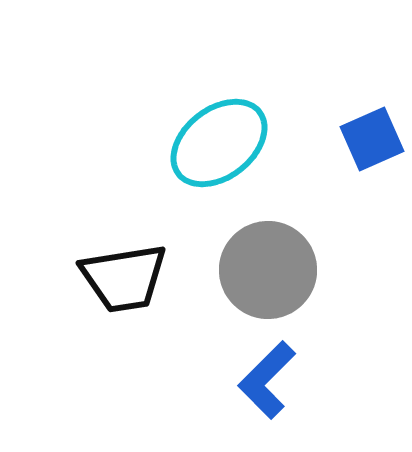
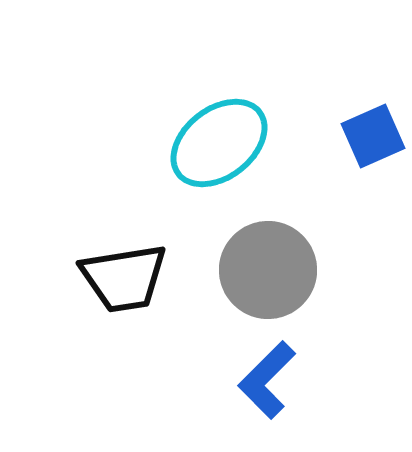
blue square: moved 1 px right, 3 px up
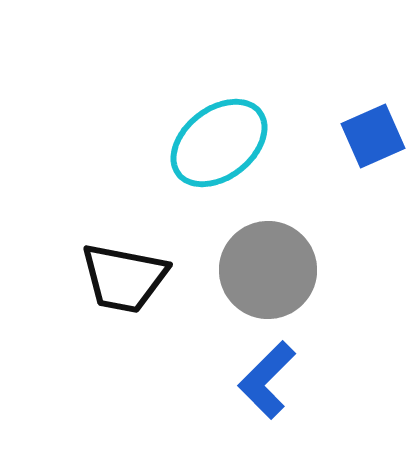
black trapezoid: rotated 20 degrees clockwise
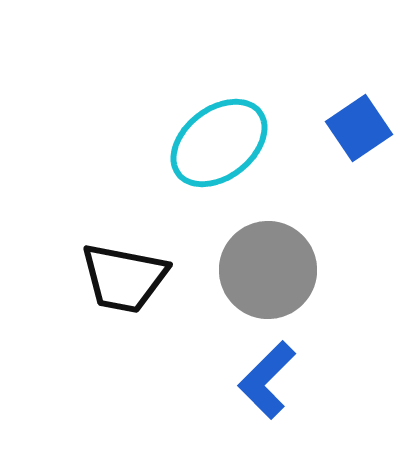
blue square: moved 14 px left, 8 px up; rotated 10 degrees counterclockwise
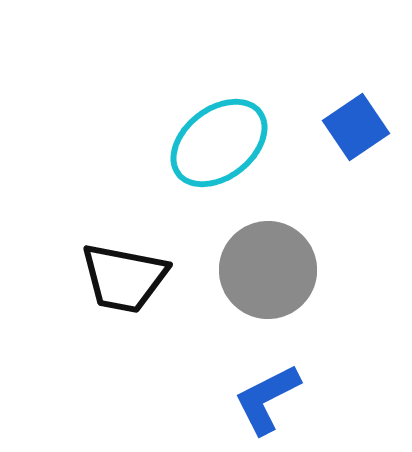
blue square: moved 3 px left, 1 px up
blue L-shape: moved 19 px down; rotated 18 degrees clockwise
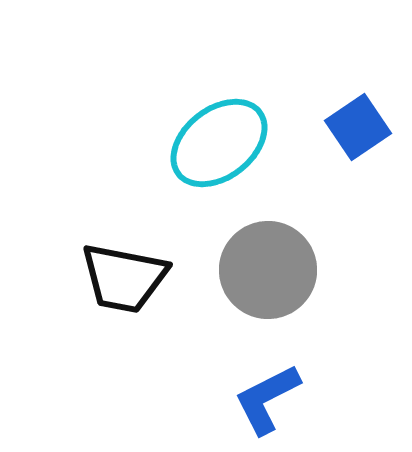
blue square: moved 2 px right
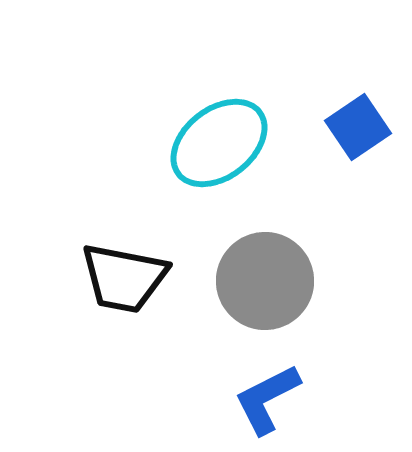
gray circle: moved 3 px left, 11 px down
